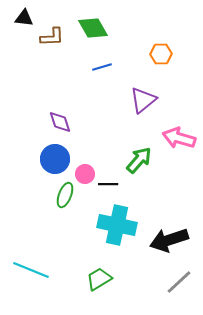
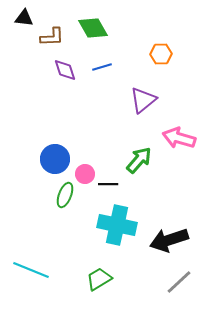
purple diamond: moved 5 px right, 52 px up
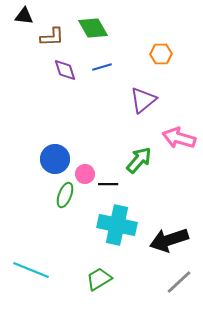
black triangle: moved 2 px up
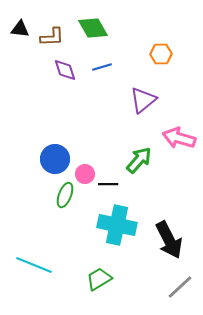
black triangle: moved 4 px left, 13 px down
black arrow: rotated 99 degrees counterclockwise
cyan line: moved 3 px right, 5 px up
gray line: moved 1 px right, 5 px down
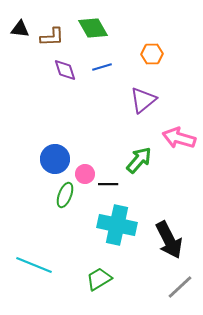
orange hexagon: moved 9 px left
